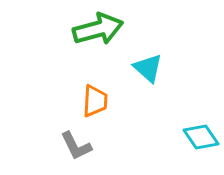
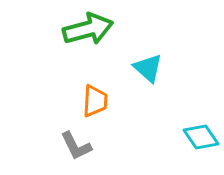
green arrow: moved 10 px left
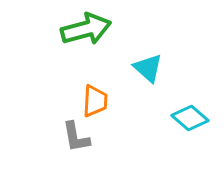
green arrow: moved 2 px left
cyan diamond: moved 11 px left, 19 px up; rotated 15 degrees counterclockwise
gray L-shape: moved 9 px up; rotated 16 degrees clockwise
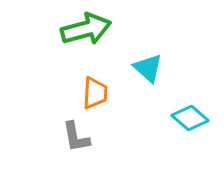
orange trapezoid: moved 8 px up
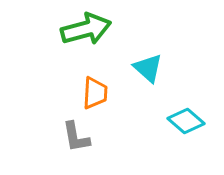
cyan diamond: moved 4 px left, 3 px down
